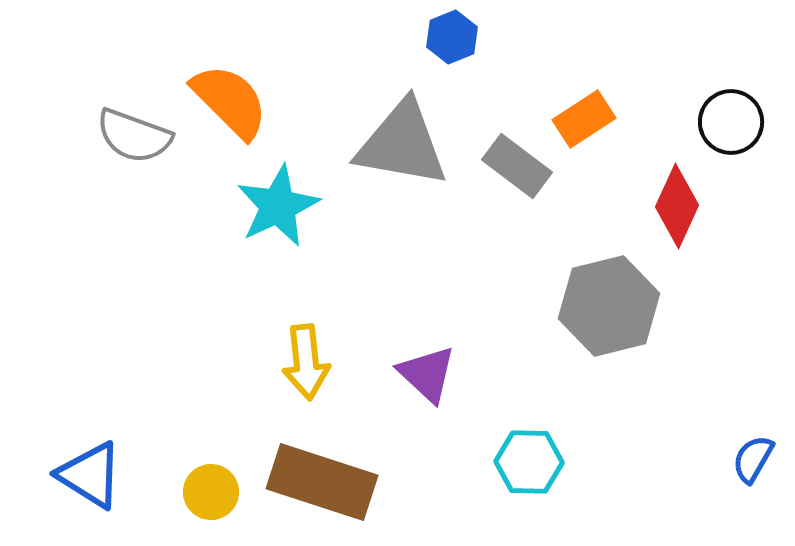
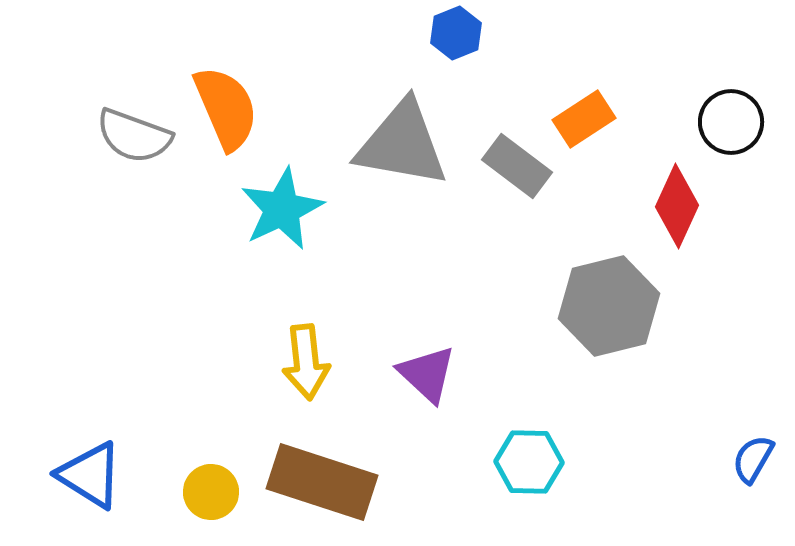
blue hexagon: moved 4 px right, 4 px up
orange semicircle: moved 4 px left, 7 px down; rotated 22 degrees clockwise
cyan star: moved 4 px right, 3 px down
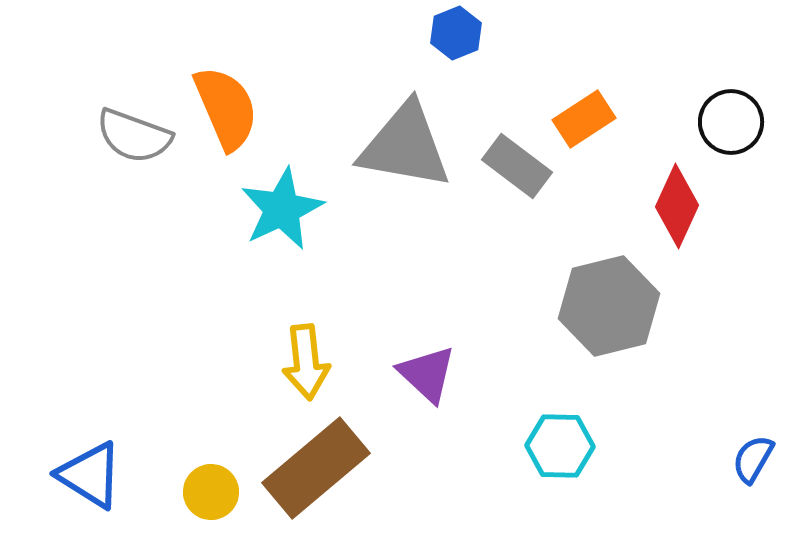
gray triangle: moved 3 px right, 2 px down
cyan hexagon: moved 31 px right, 16 px up
brown rectangle: moved 6 px left, 14 px up; rotated 58 degrees counterclockwise
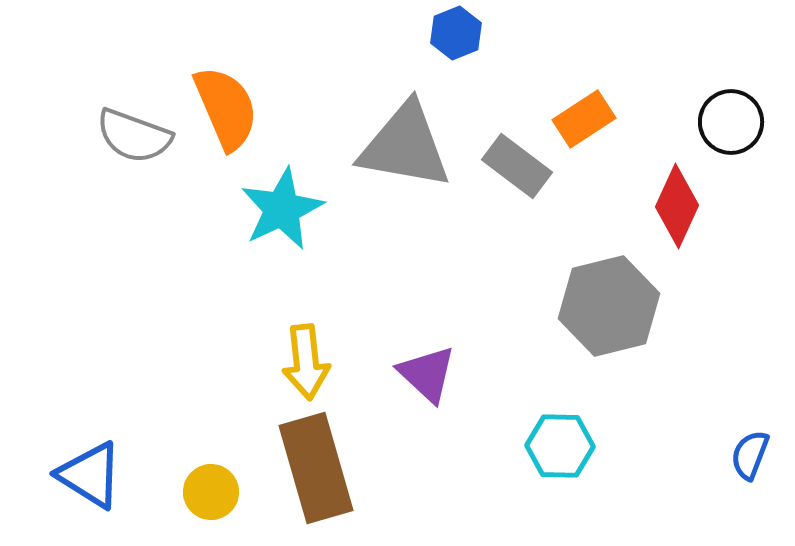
blue semicircle: moved 3 px left, 4 px up; rotated 9 degrees counterclockwise
brown rectangle: rotated 66 degrees counterclockwise
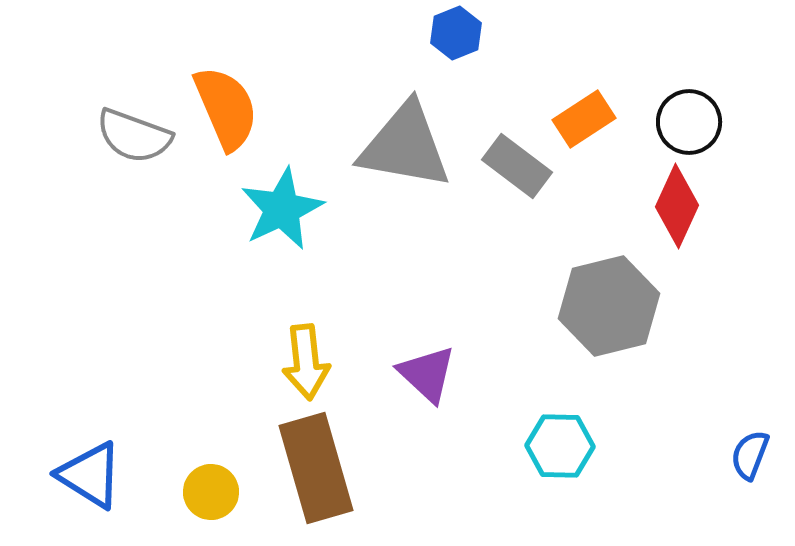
black circle: moved 42 px left
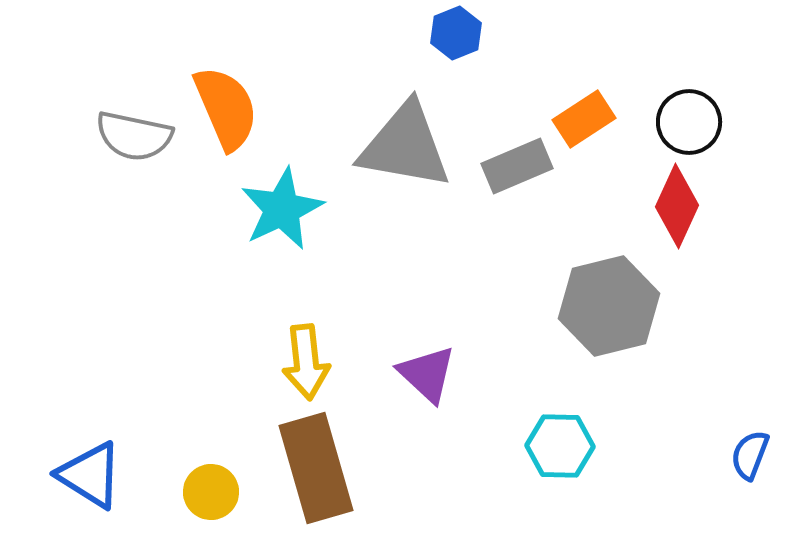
gray semicircle: rotated 8 degrees counterclockwise
gray rectangle: rotated 60 degrees counterclockwise
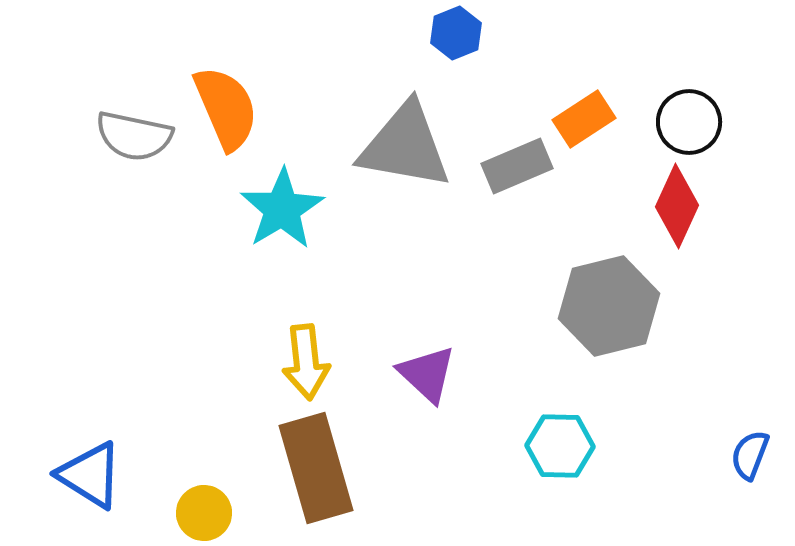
cyan star: rotated 6 degrees counterclockwise
yellow circle: moved 7 px left, 21 px down
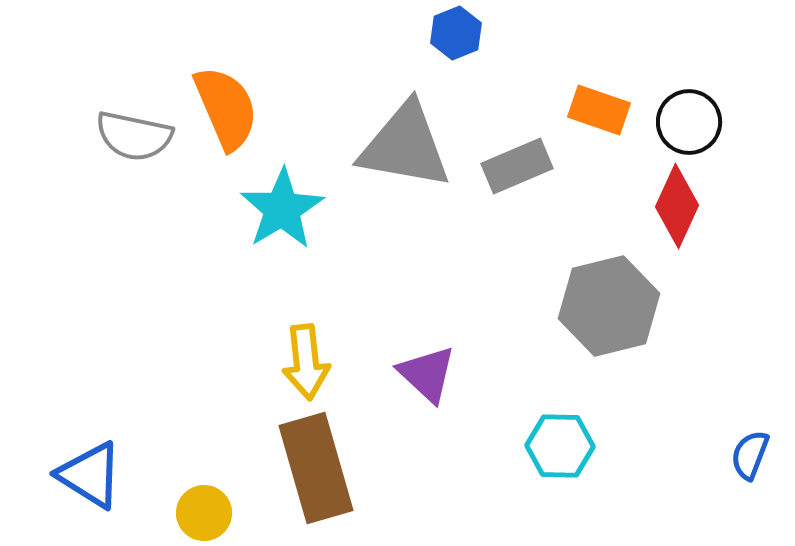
orange rectangle: moved 15 px right, 9 px up; rotated 52 degrees clockwise
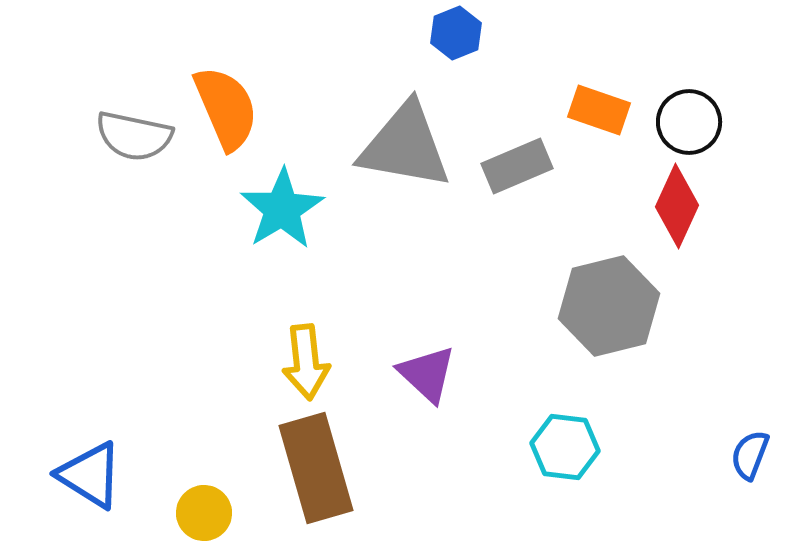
cyan hexagon: moved 5 px right, 1 px down; rotated 6 degrees clockwise
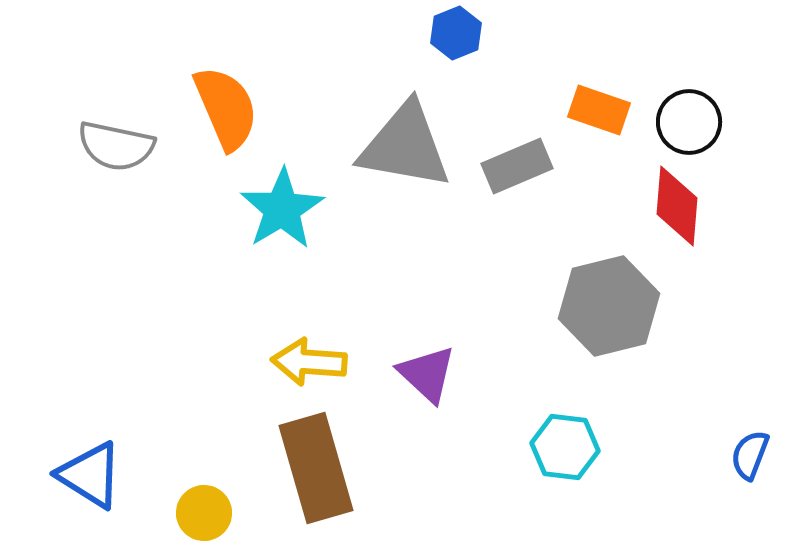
gray semicircle: moved 18 px left, 10 px down
red diamond: rotated 20 degrees counterclockwise
yellow arrow: moved 3 px right; rotated 100 degrees clockwise
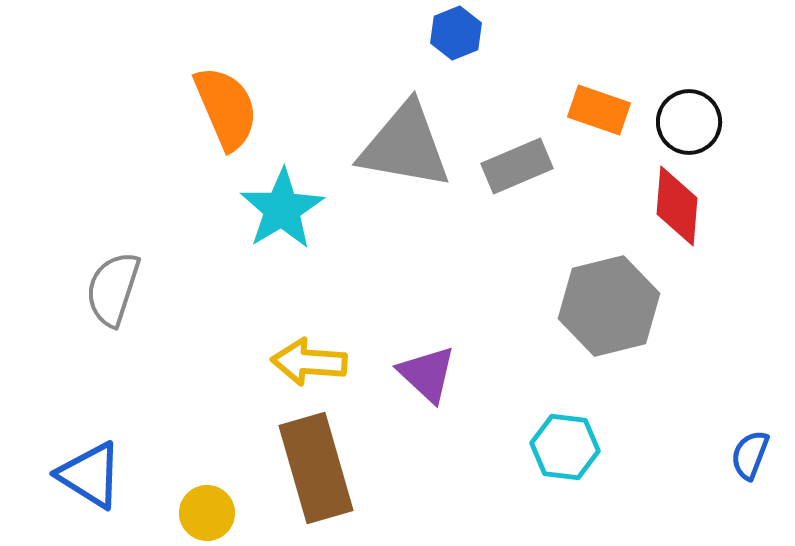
gray semicircle: moved 3 px left, 143 px down; rotated 96 degrees clockwise
yellow circle: moved 3 px right
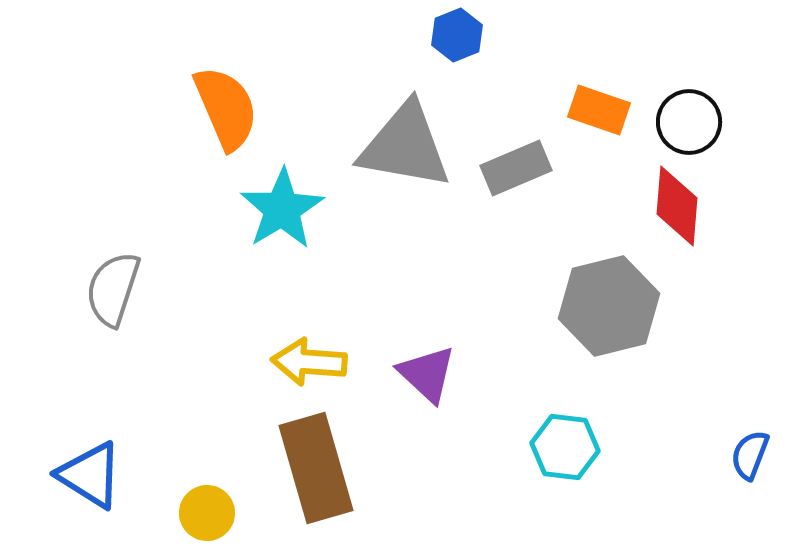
blue hexagon: moved 1 px right, 2 px down
gray rectangle: moved 1 px left, 2 px down
